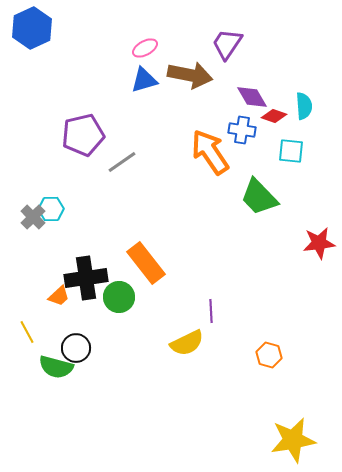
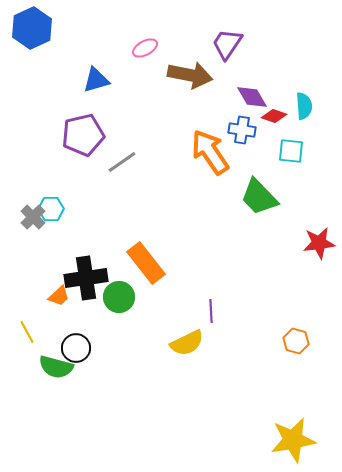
blue triangle: moved 48 px left
orange hexagon: moved 27 px right, 14 px up
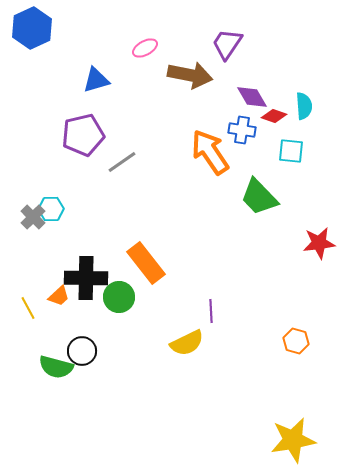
black cross: rotated 9 degrees clockwise
yellow line: moved 1 px right, 24 px up
black circle: moved 6 px right, 3 px down
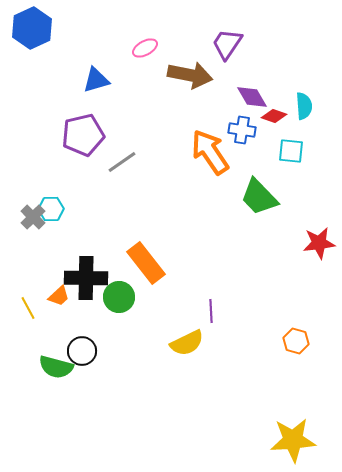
yellow star: rotated 6 degrees clockwise
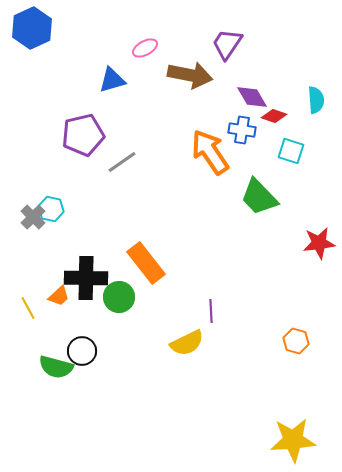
blue triangle: moved 16 px right
cyan semicircle: moved 12 px right, 6 px up
cyan square: rotated 12 degrees clockwise
cyan hexagon: rotated 15 degrees clockwise
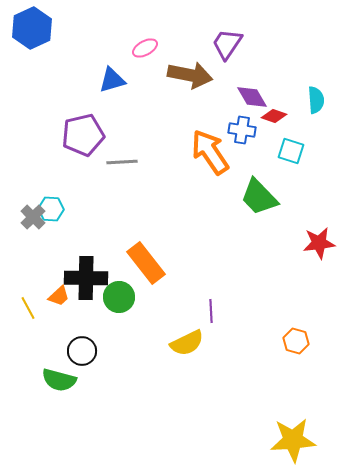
gray line: rotated 32 degrees clockwise
cyan hexagon: rotated 10 degrees counterclockwise
green semicircle: moved 3 px right, 13 px down
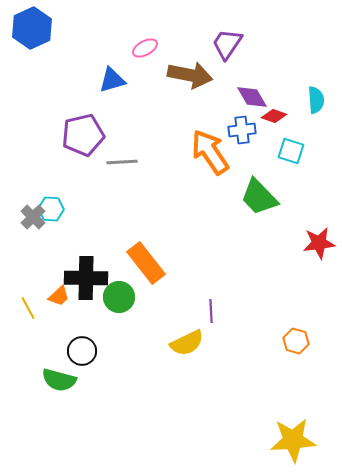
blue cross: rotated 16 degrees counterclockwise
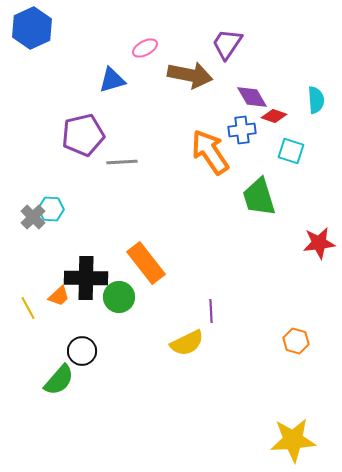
green trapezoid: rotated 27 degrees clockwise
green semicircle: rotated 64 degrees counterclockwise
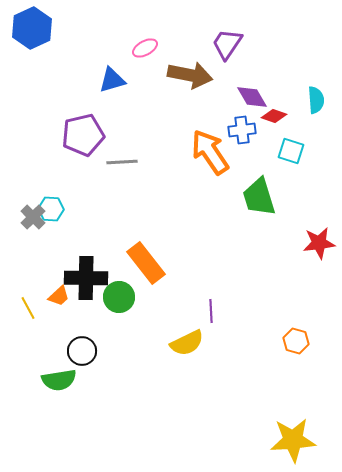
green semicircle: rotated 40 degrees clockwise
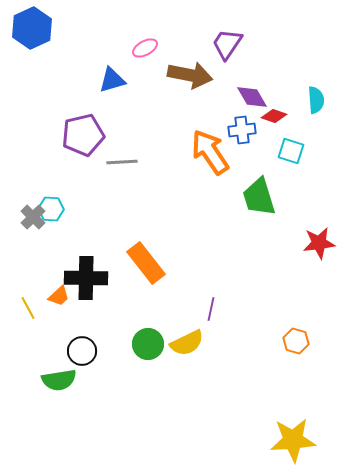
green circle: moved 29 px right, 47 px down
purple line: moved 2 px up; rotated 15 degrees clockwise
